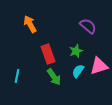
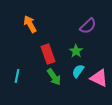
purple semicircle: rotated 96 degrees clockwise
green star: rotated 16 degrees counterclockwise
pink triangle: moved 12 px down; rotated 42 degrees clockwise
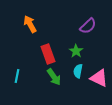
cyan semicircle: rotated 24 degrees counterclockwise
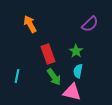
purple semicircle: moved 2 px right, 2 px up
pink triangle: moved 27 px left, 14 px down; rotated 12 degrees counterclockwise
